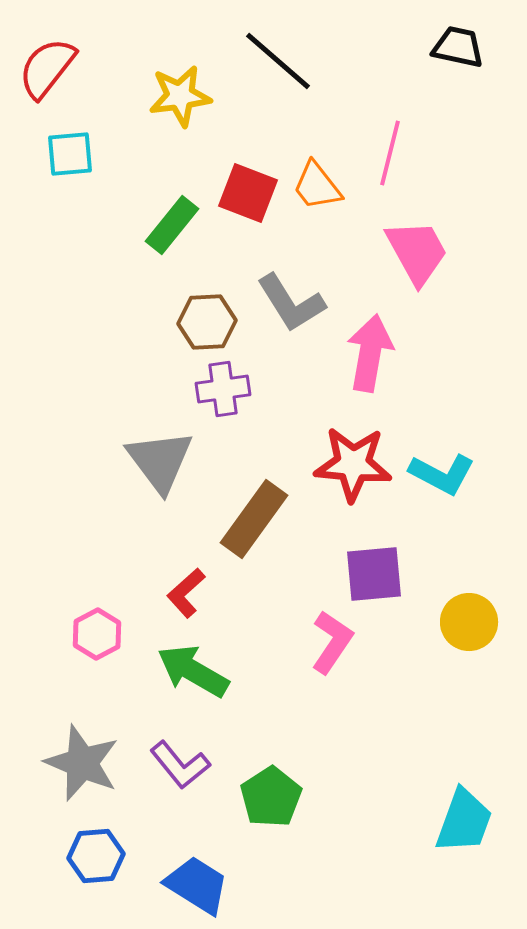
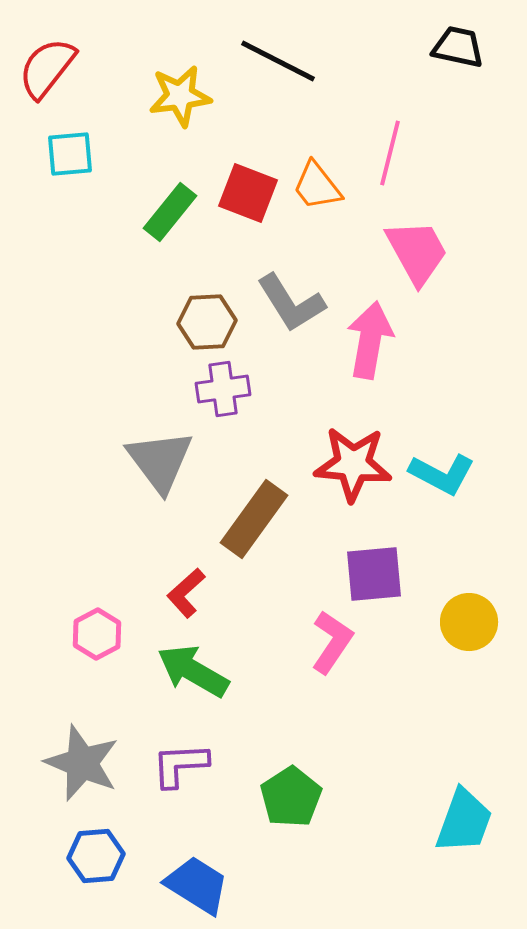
black line: rotated 14 degrees counterclockwise
green rectangle: moved 2 px left, 13 px up
pink arrow: moved 13 px up
purple L-shape: rotated 126 degrees clockwise
green pentagon: moved 20 px right
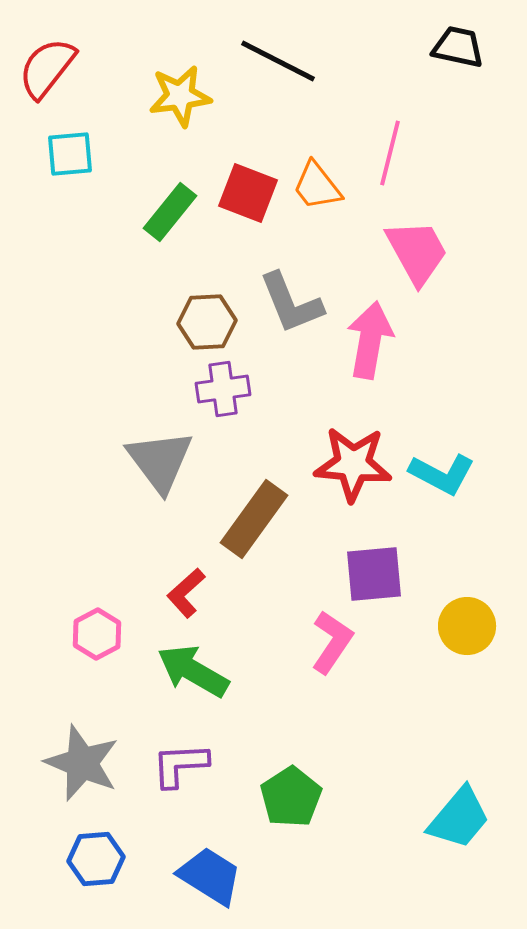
gray L-shape: rotated 10 degrees clockwise
yellow circle: moved 2 px left, 4 px down
cyan trapezoid: moved 5 px left, 3 px up; rotated 20 degrees clockwise
blue hexagon: moved 3 px down
blue trapezoid: moved 13 px right, 9 px up
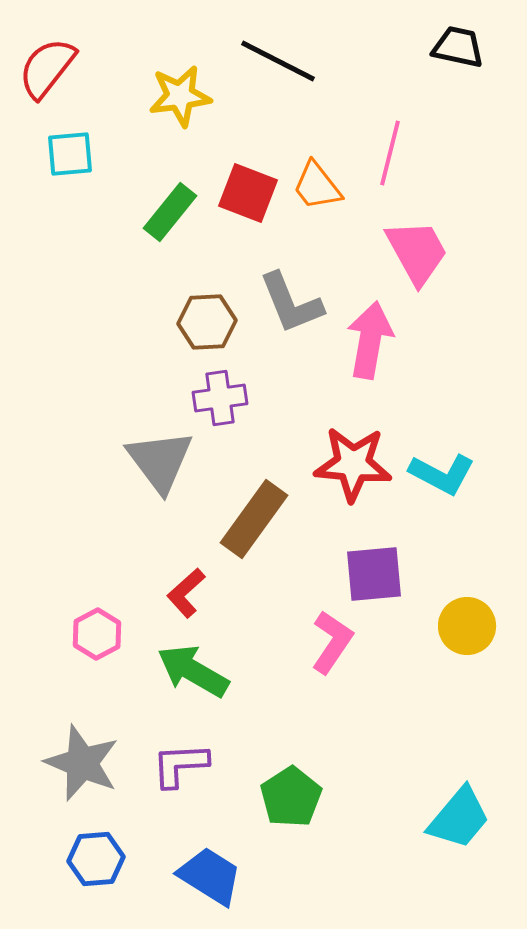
purple cross: moved 3 px left, 9 px down
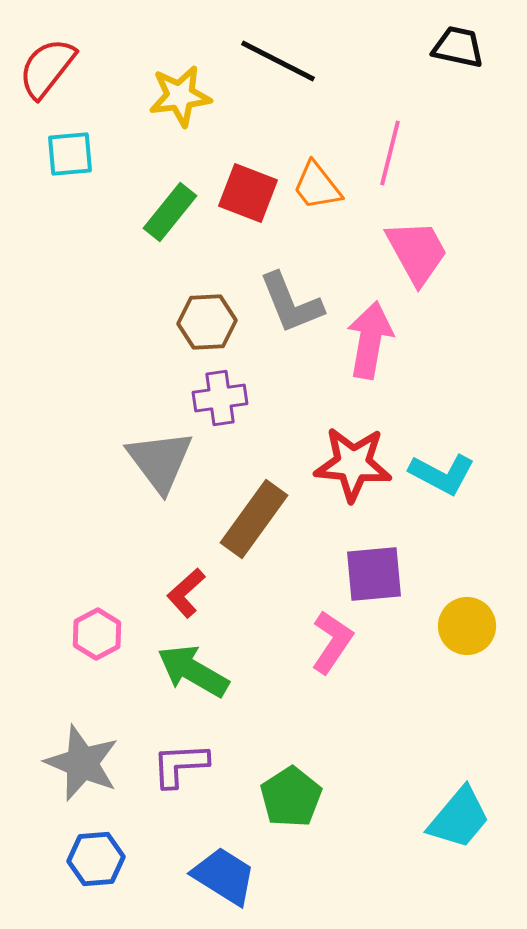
blue trapezoid: moved 14 px right
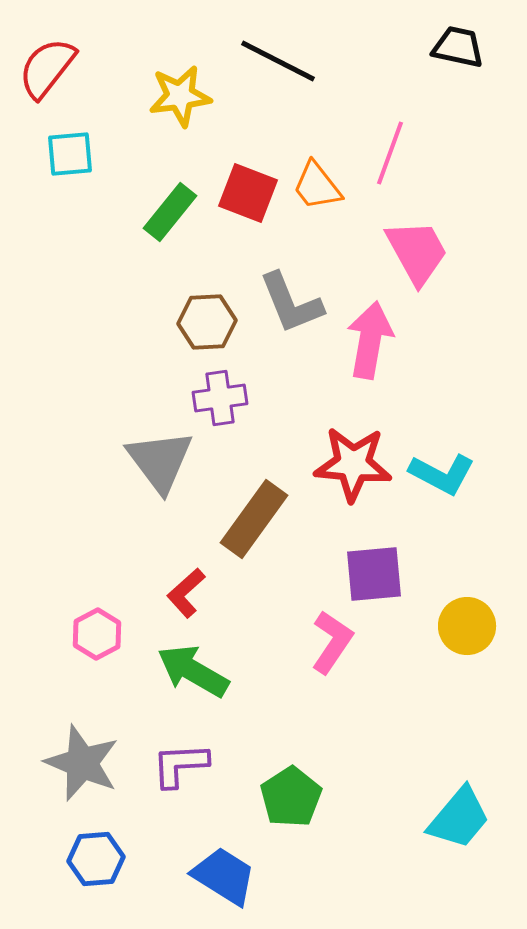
pink line: rotated 6 degrees clockwise
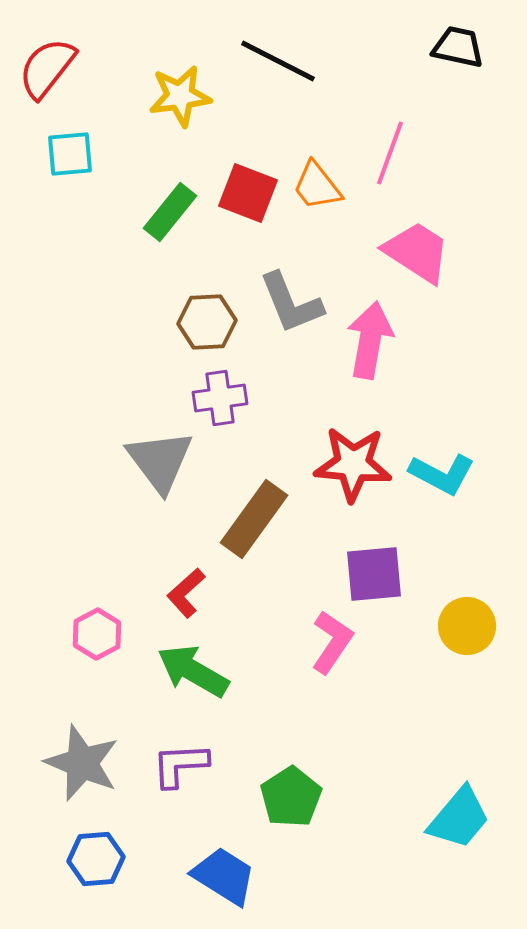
pink trapezoid: rotated 28 degrees counterclockwise
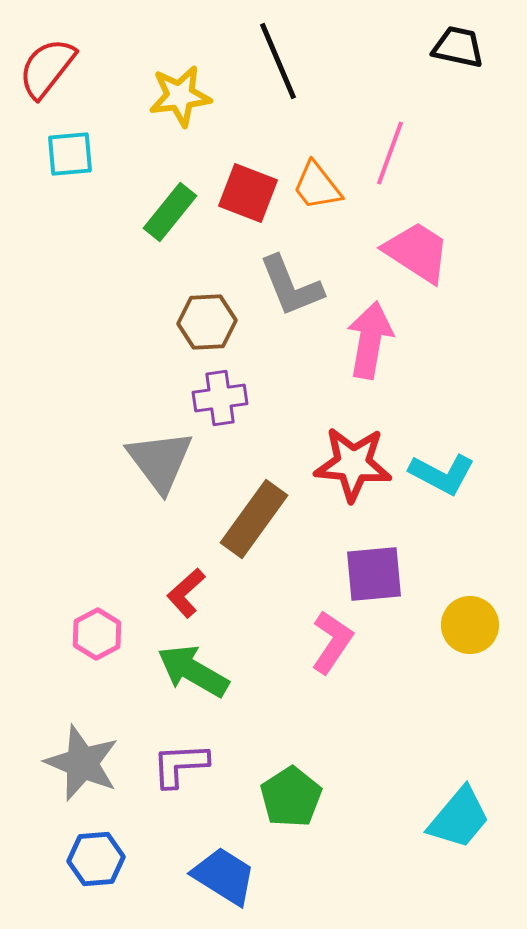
black line: rotated 40 degrees clockwise
gray L-shape: moved 17 px up
yellow circle: moved 3 px right, 1 px up
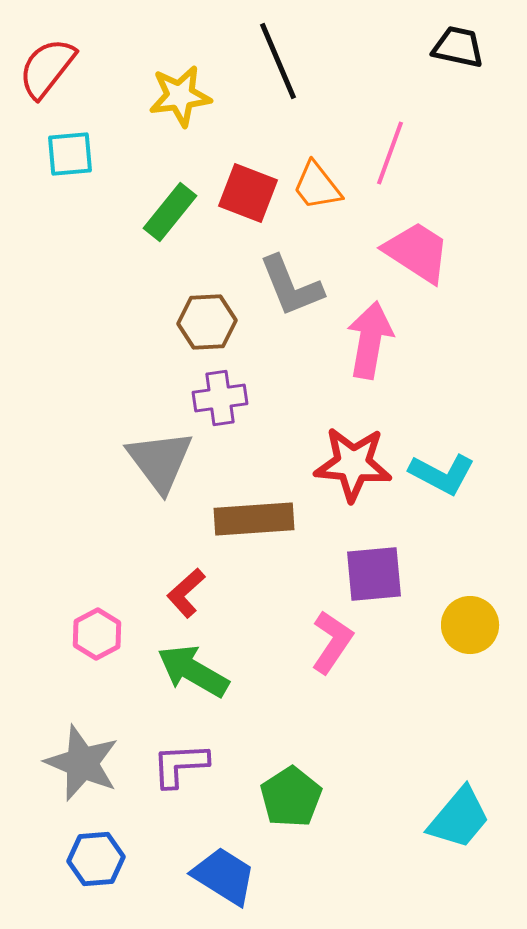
brown rectangle: rotated 50 degrees clockwise
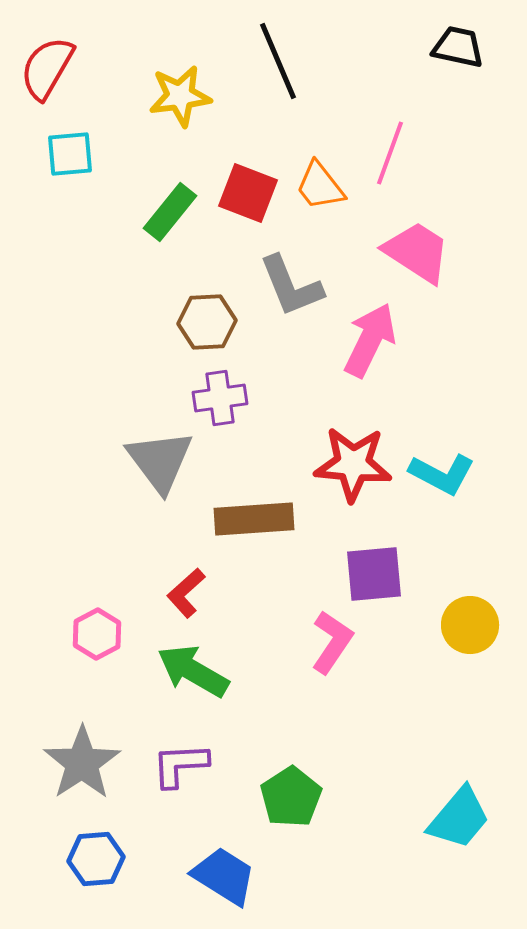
red semicircle: rotated 8 degrees counterclockwise
orange trapezoid: moved 3 px right
pink arrow: rotated 16 degrees clockwise
gray star: rotated 16 degrees clockwise
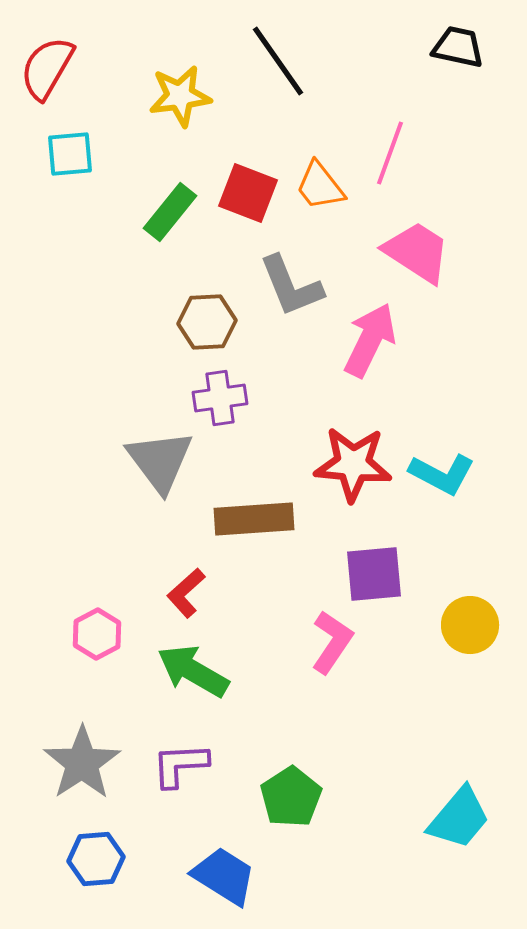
black line: rotated 12 degrees counterclockwise
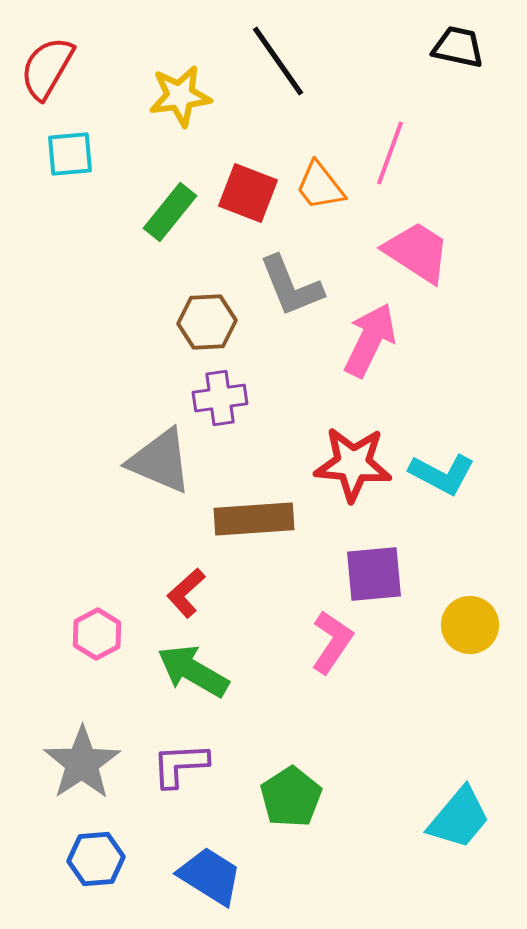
gray triangle: rotated 30 degrees counterclockwise
blue trapezoid: moved 14 px left
